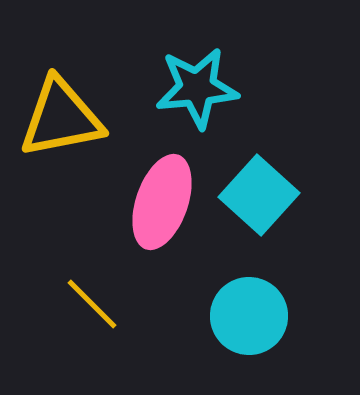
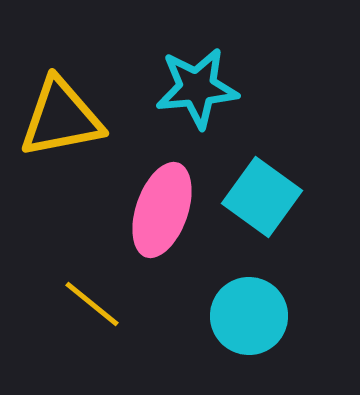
cyan square: moved 3 px right, 2 px down; rotated 6 degrees counterclockwise
pink ellipse: moved 8 px down
yellow line: rotated 6 degrees counterclockwise
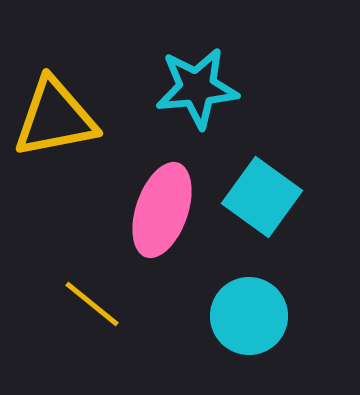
yellow triangle: moved 6 px left
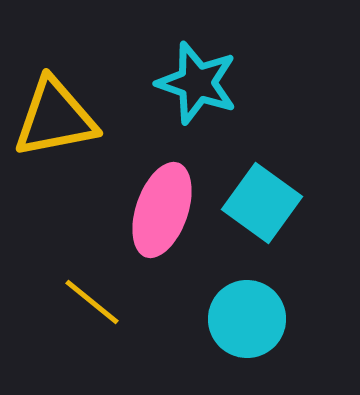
cyan star: moved 5 px up; rotated 24 degrees clockwise
cyan square: moved 6 px down
yellow line: moved 2 px up
cyan circle: moved 2 px left, 3 px down
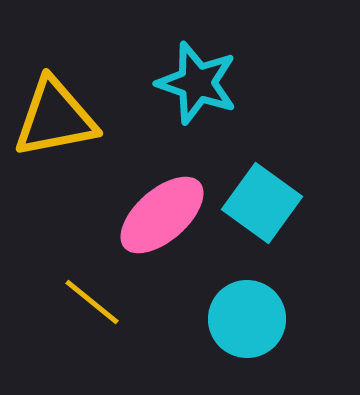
pink ellipse: moved 5 px down; rotated 30 degrees clockwise
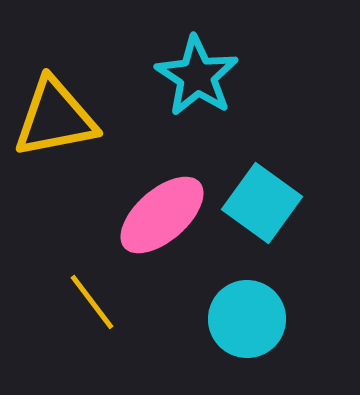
cyan star: moved 7 px up; rotated 14 degrees clockwise
yellow line: rotated 14 degrees clockwise
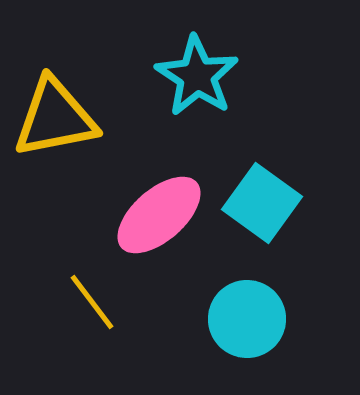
pink ellipse: moved 3 px left
